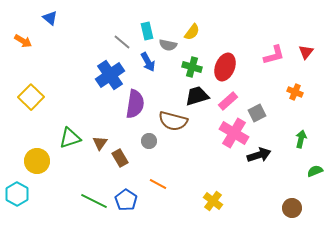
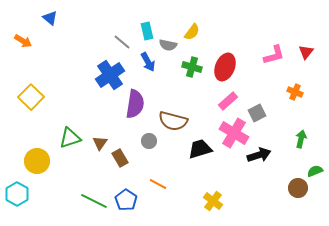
black trapezoid: moved 3 px right, 53 px down
brown circle: moved 6 px right, 20 px up
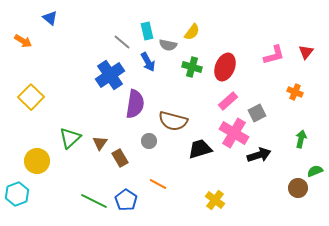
green triangle: rotated 25 degrees counterclockwise
cyan hexagon: rotated 10 degrees clockwise
yellow cross: moved 2 px right, 1 px up
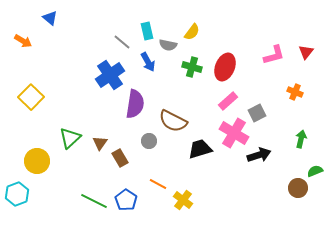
brown semicircle: rotated 12 degrees clockwise
yellow cross: moved 32 px left
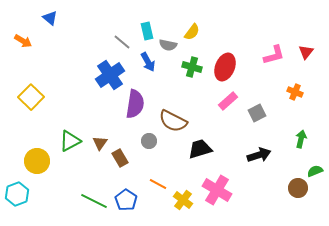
pink cross: moved 17 px left, 57 px down
green triangle: moved 3 px down; rotated 15 degrees clockwise
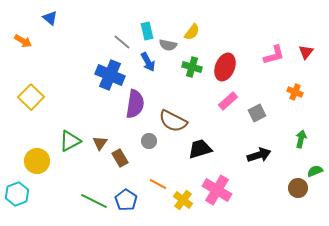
blue cross: rotated 32 degrees counterclockwise
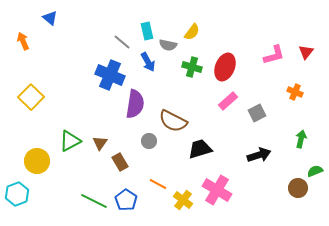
orange arrow: rotated 144 degrees counterclockwise
brown rectangle: moved 4 px down
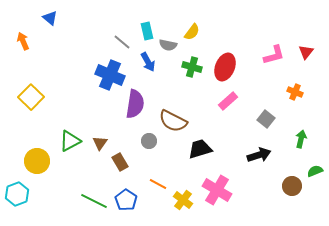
gray square: moved 9 px right, 6 px down; rotated 24 degrees counterclockwise
brown circle: moved 6 px left, 2 px up
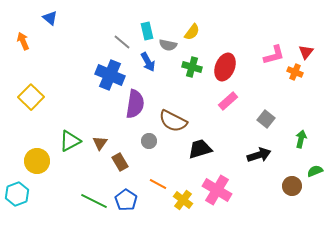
orange cross: moved 20 px up
